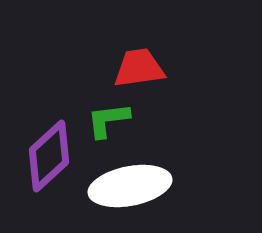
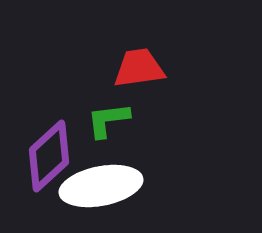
white ellipse: moved 29 px left
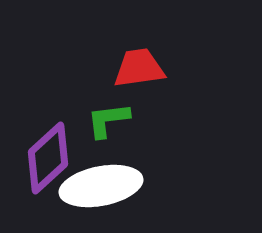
purple diamond: moved 1 px left, 2 px down
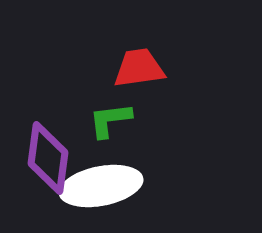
green L-shape: moved 2 px right
purple diamond: rotated 40 degrees counterclockwise
